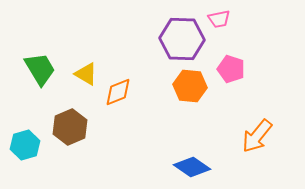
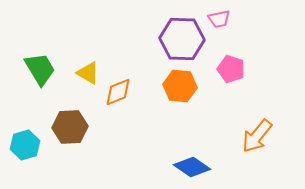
yellow triangle: moved 2 px right, 1 px up
orange hexagon: moved 10 px left
brown hexagon: rotated 20 degrees clockwise
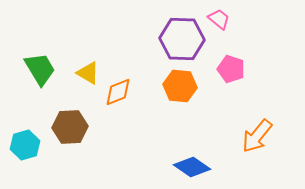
pink trapezoid: rotated 130 degrees counterclockwise
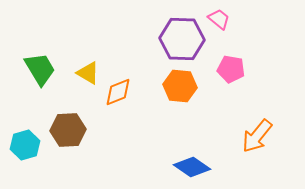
pink pentagon: rotated 8 degrees counterclockwise
brown hexagon: moved 2 px left, 3 px down
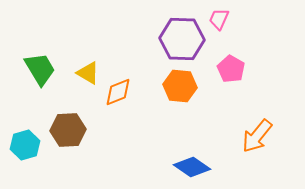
pink trapezoid: rotated 105 degrees counterclockwise
pink pentagon: rotated 20 degrees clockwise
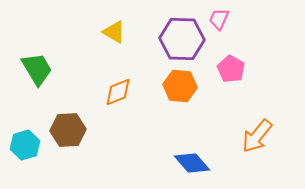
green trapezoid: moved 3 px left
yellow triangle: moved 26 px right, 41 px up
blue diamond: moved 4 px up; rotated 15 degrees clockwise
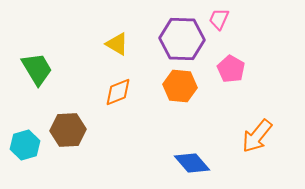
yellow triangle: moved 3 px right, 12 px down
